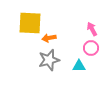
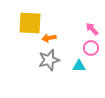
pink arrow: rotated 16 degrees counterclockwise
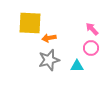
cyan triangle: moved 2 px left
